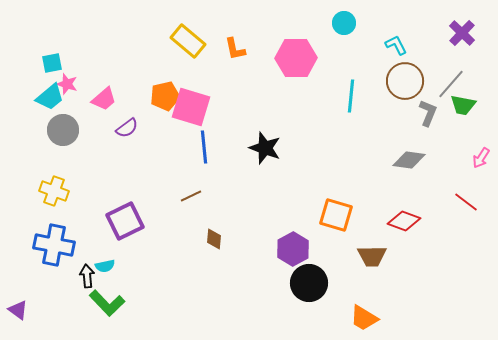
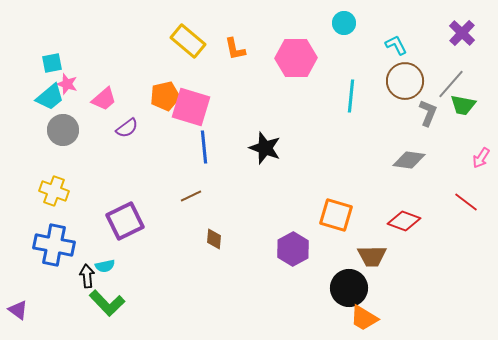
black circle: moved 40 px right, 5 px down
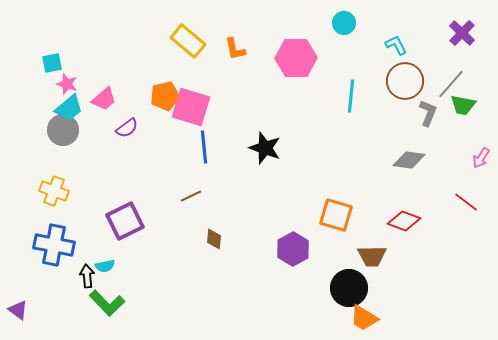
cyan trapezoid: moved 19 px right, 11 px down
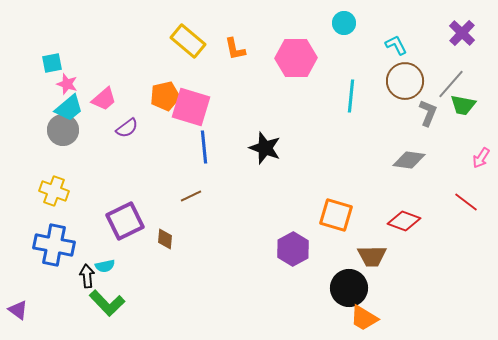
brown diamond: moved 49 px left
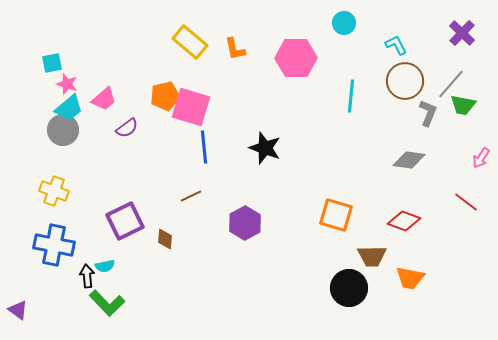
yellow rectangle: moved 2 px right, 1 px down
purple hexagon: moved 48 px left, 26 px up
orange trapezoid: moved 46 px right, 40 px up; rotated 20 degrees counterclockwise
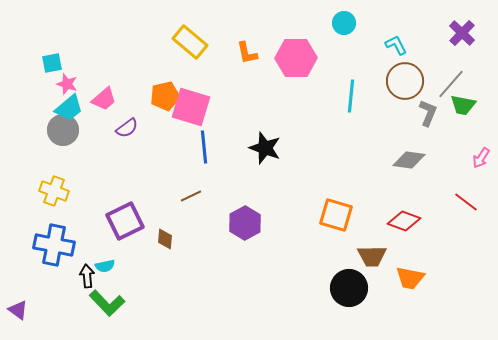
orange L-shape: moved 12 px right, 4 px down
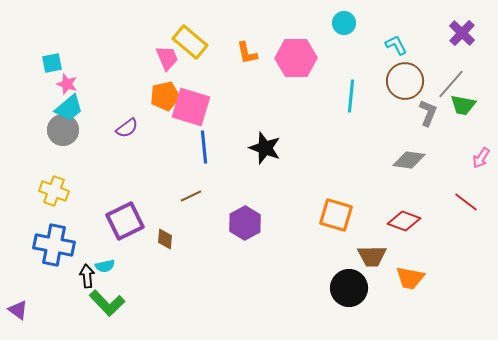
pink trapezoid: moved 63 px right, 41 px up; rotated 72 degrees counterclockwise
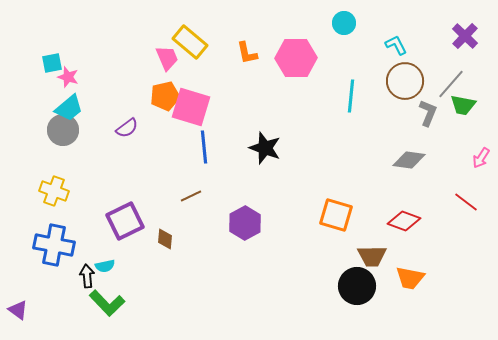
purple cross: moved 3 px right, 3 px down
pink star: moved 1 px right, 7 px up
black circle: moved 8 px right, 2 px up
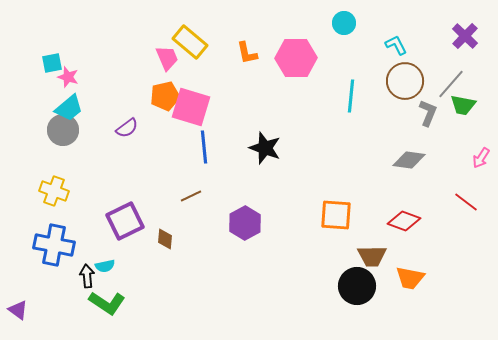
orange square: rotated 12 degrees counterclockwise
green L-shape: rotated 12 degrees counterclockwise
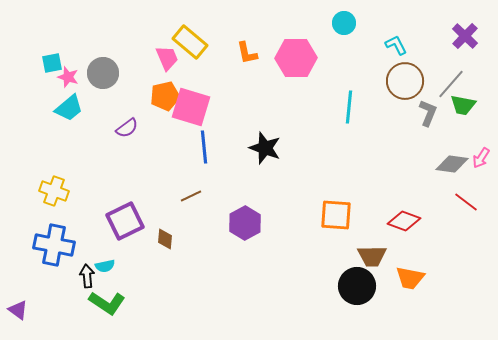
cyan line: moved 2 px left, 11 px down
gray circle: moved 40 px right, 57 px up
gray diamond: moved 43 px right, 4 px down
